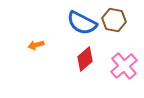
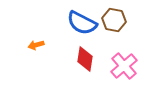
red diamond: rotated 40 degrees counterclockwise
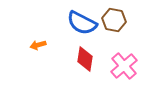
orange arrow: moved 2 px right
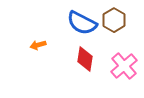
brown hexagon: rotated 20 degrees clockwise
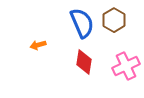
blue semicircle: rotated 140 degrees counterclockwise
red diamond: moved 1 px left, 3 px down
pink cross: moved 2 px right; rotated 16 degrees clockwise
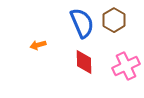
red diamond: rotated 10 degrees counterclockwise
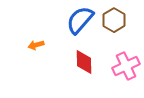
blue semicircle: moved 2 px left, 3 px up; rotated 116 degrees counterclockwise
orange arrow: moved 2 px left
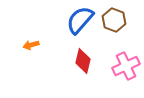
brown hexagon: rotated 10 degrees counterclockwise
orange arrow: moved 5 px left
red diamond: moved 1 px left, 1 px up; rotated 15 degrees clockwise
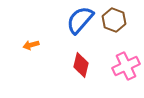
red diamond: moved 2 px left, 4 px down
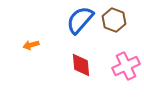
red diamond: rotated 20 degrees counterclockwise
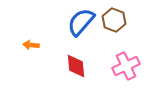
blue semicircle: moved 1 px right, 2 px down
orange arrow: rotated 21 degrees clockwise
red diamond: moved 5 px left, 1 px down
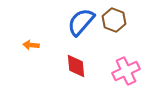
pink cross: moved 5 px down
